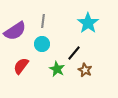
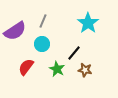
gray line: rotated 16 degrees clockwise
red semicircle: moved 5 px right, 1 px down
brown star: rotated 16 degrees counterclockwise
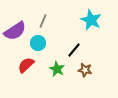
cyan star: moved 3 px right, 3 px up; rotated 10 degrees counterclockwise
cyan circle: moved 4 px left, 1 px up
black line: moved 3 px up
red semicircle: moved 2 px up; rotated 12 degrees clockwise
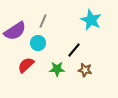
green star: rotated 28 degrees counterclockwise
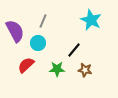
purple semicircle: rotated 85 degrees counterclockwise
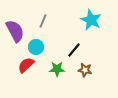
cyan circle: moved 2 px left, 4 px down
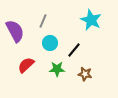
cyan circle: moved 14 px right, 4 px up
brown star: moved 4 px down
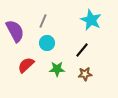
cyan circle: moved 3 px left
black line: moved 8 px right
brown star: rotated 16 degrees counterclockwise
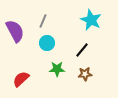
red semicircle: moved 5 px left, 14 px down
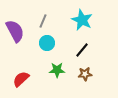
cyan star: moved 9 px left
green star: moved 1 px down
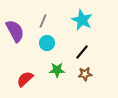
black line: moved 2 px down
red semicircle: moved 4 px right
